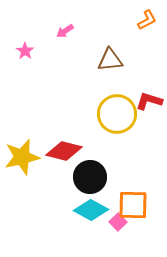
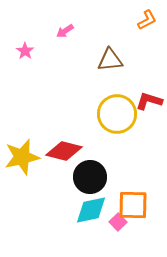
cyan diamond: rotated 40 degrees counterclockwise
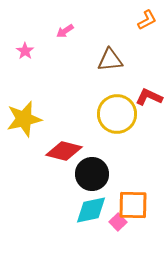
red L-shape: moved 4 px up; rotated 8 degrees clockwise
yellow star: moved 2 px right, 38 px up
black circle: moved 2 px right, 3 px up
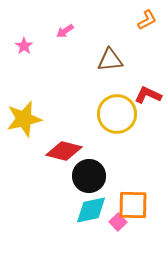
pink star: moved 1 px left, 5 px up
red L-shape: moved 1 px left, 2 px up
black circle: moved 3 px left, 2 px down
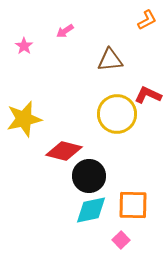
pink square: moved 3 px right, 18 px down
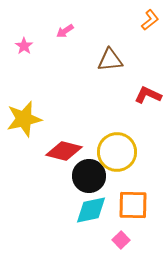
orange L-shape: moved 3 px right; rotated 10 degrees counterclockwise
yellow circle: moved 38 px down
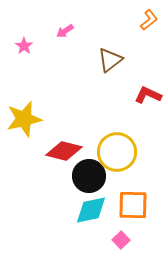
orange L-shape: moved 1 px left
brown triangle: rotated 32 degrees counterclockwise
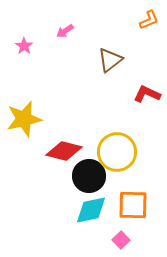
orange L-shape: rotated 15 degrees clockwise
red L-shape: moved 1 px left, 1 px up
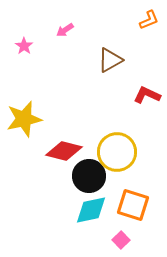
pink arrow: moved 1 px up
brown triangle: rotated 8 degrees clockwise
red L-shape: moved 1 px down
orange square: rotated 16 degrees clockwise
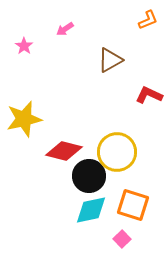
orange L-shape: moved 1 px left
pink arrow: moved 1 px up
red L-shape: moved 2 px right
pink square: moved 1 px right, 1 px up
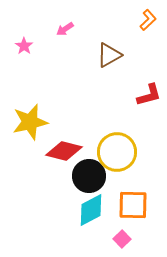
orange L-shape: rotated 20 degrees counterclockwise
brown triangle: moved 1 px left, 5 px up
red L-shape: rotated 140 degrees clockwise
yellow star: moved 6 px right, 3 px down
orange square: rotated 16 degrees counterclockwise
cyan diamond: rotated 16 degrees counterclockwise
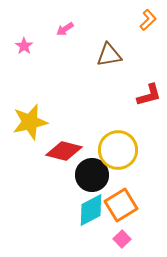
brown triangle: rotated 20 degrees clockwise
yellow circle: moved 1 px right, 2 px up
black circle: moved 3 px right, 1 px up
orange square: moved 12 px left; rotated 32 degrees counterclockwise
